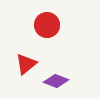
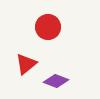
red circle: moved 1 px right, 2 px down
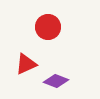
red triangle: rotated 15 degrees clockwise
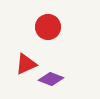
purple diamond: moved 5 px left, 2 px up
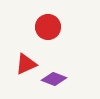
purple diamond: moved 3 px right
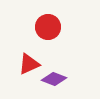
red triangle: moved 3 px right
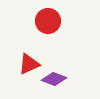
red circle: moved 6 px up
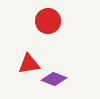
red triangle: rotated 15 degrees clockwise
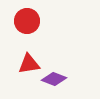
red circle: moved 21 px left
